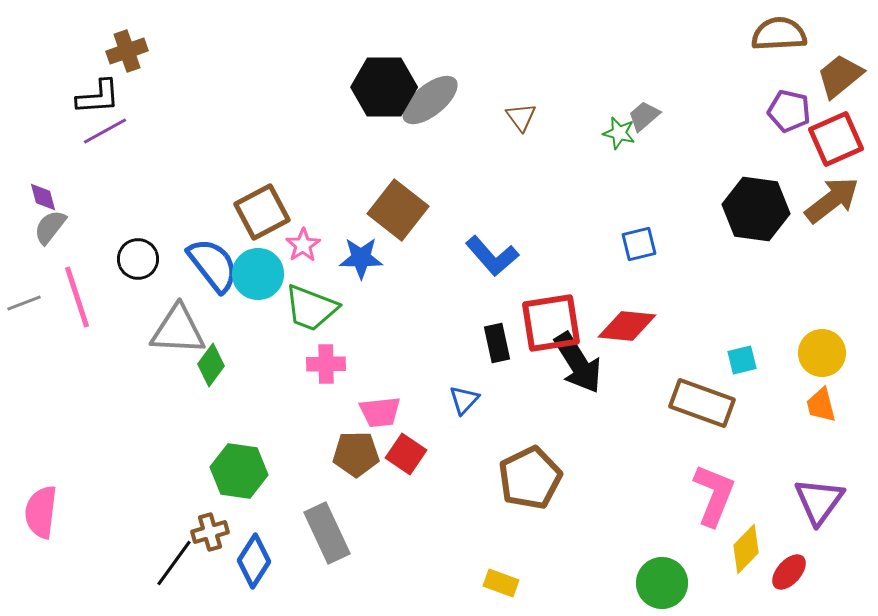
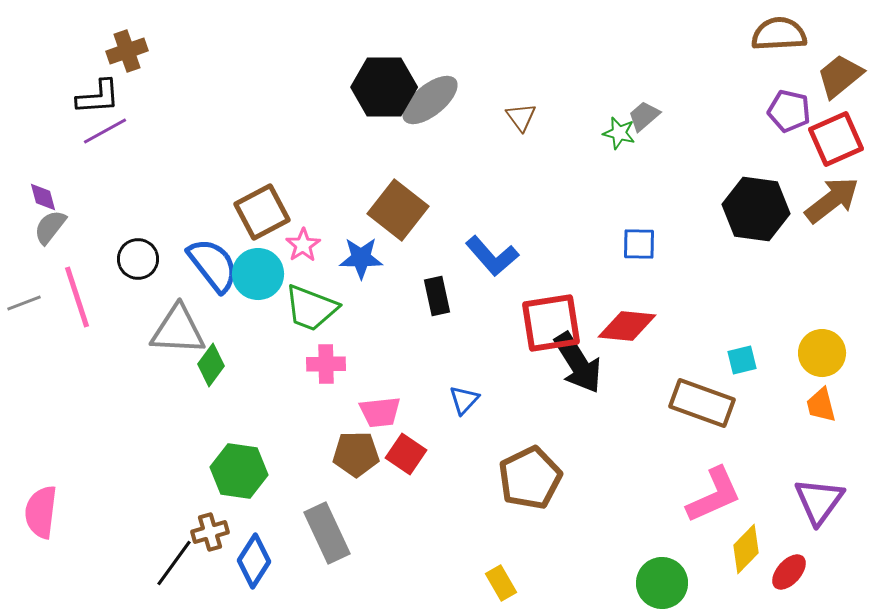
blue square at (639, 244): rotated 15 degrees clockwise
black rectangle at (497, 343): moved 60 px left, 47 px up
pink L-shape at (714, 495): rotated 44 degrees clockwise
yellow rectangle at (501, 583): rotated 40 degrees clockwise
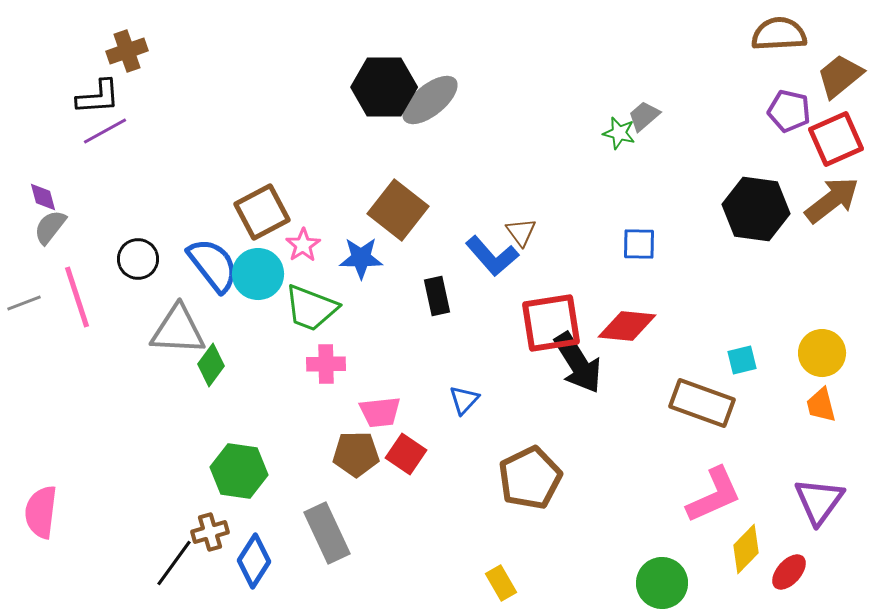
brown triangle at (521, 117): moved 115 px down
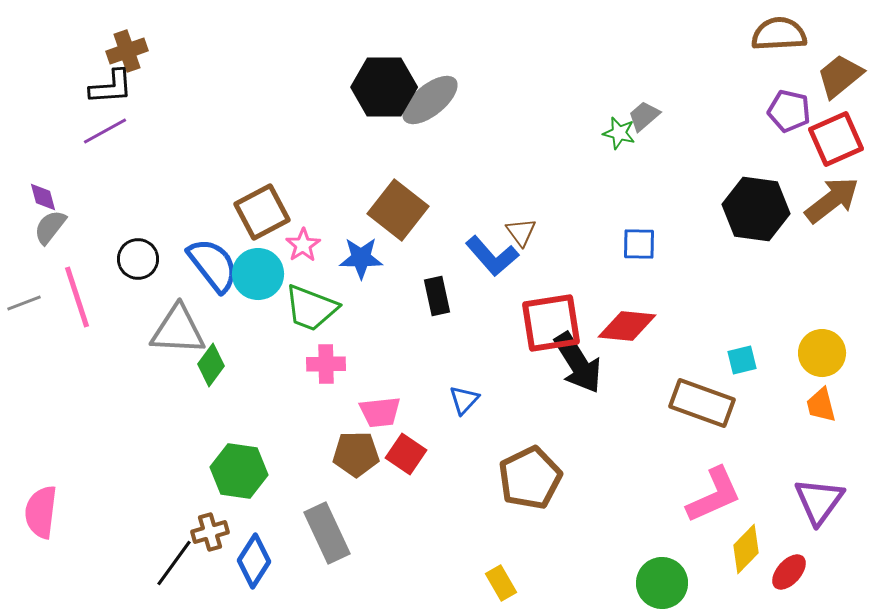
black L-shape at (98, 97): moved 13 px right, 10 px up
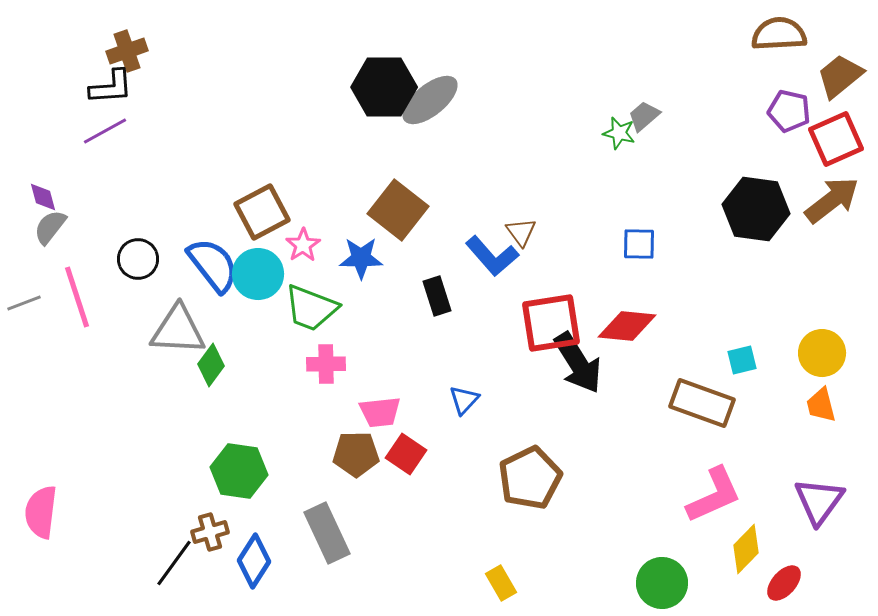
black rectangle at (437, 296): rotated 6 degrees counterclockwise
red ellipse at (789, 572): moved 5 px left, 11 px down
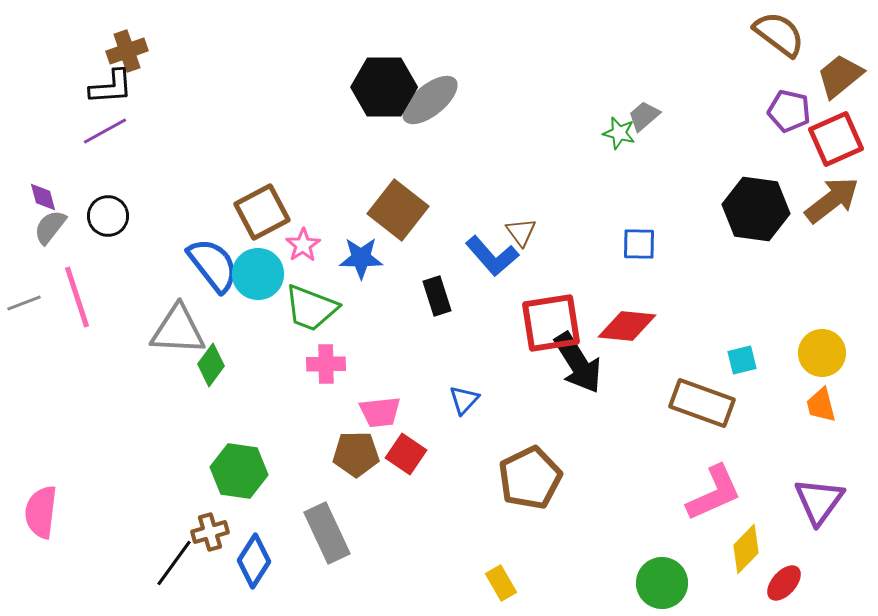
brown semicircle at (779, 34): rotated 40 degrees clockwise
black circle at (138, 259): moved 30 px left, 43 px up
pink L-shape at (714, 495): moved 2 px up
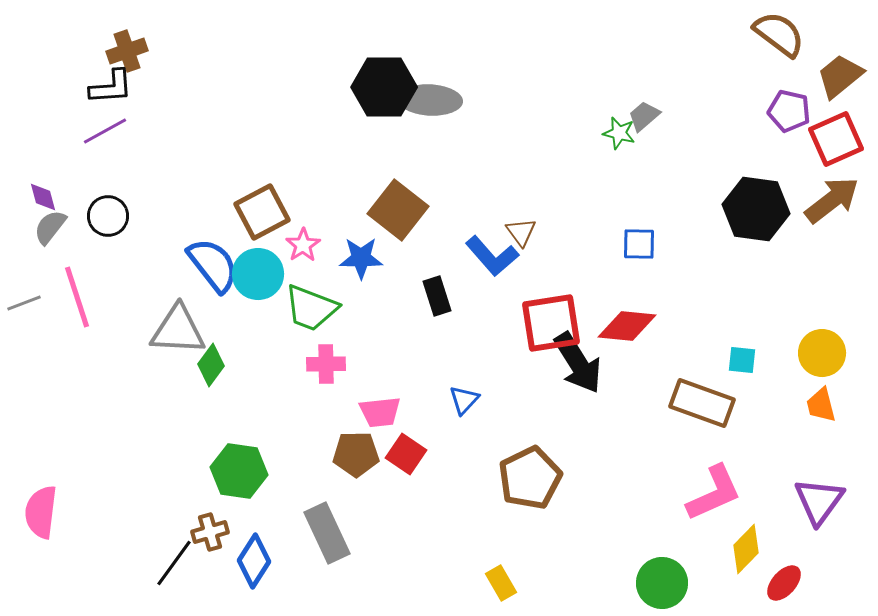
gray ellipse at (430, 100): rotated 42 degrees clockwise
cyan square at (742, 360): rotated 20 degrees clockwise
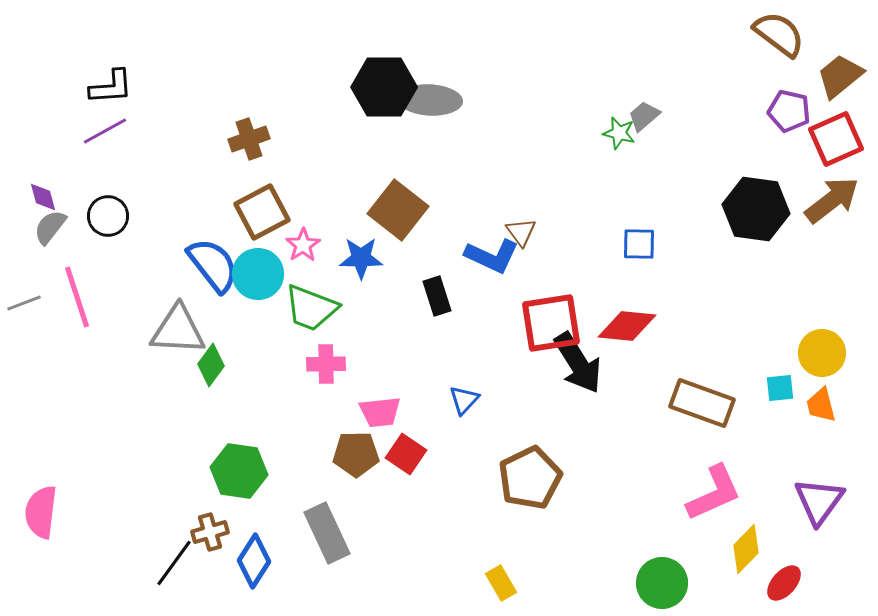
brown cross at (127, 51): moved 122 px right, 88 px down
blue L-shape at (492, 256): rotated 24 degrees counterclockwise
cyan square at (742, 360): moved 38 px right, 28 px down; rotated 12 degrees counterclockwise
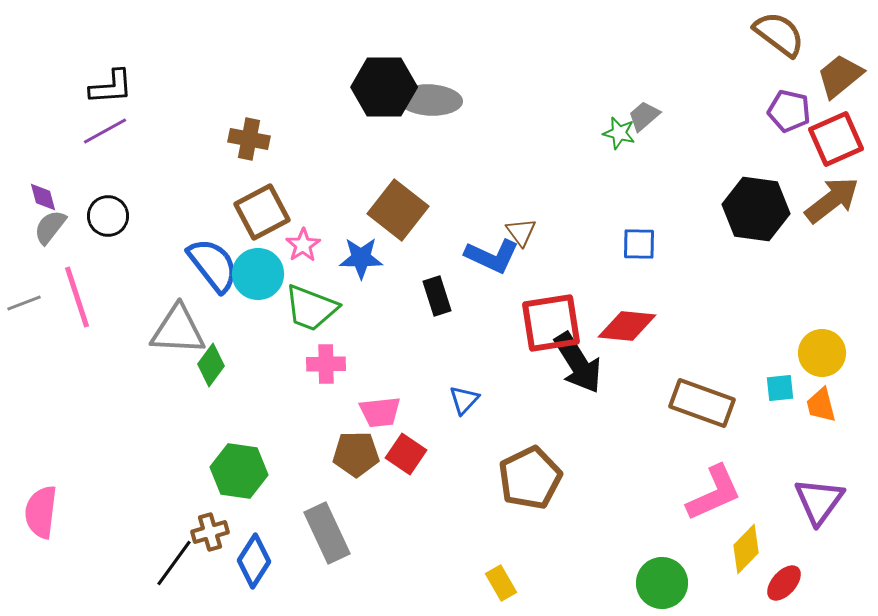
brown cross at (249, 139): rotated 30 degrees clockwise
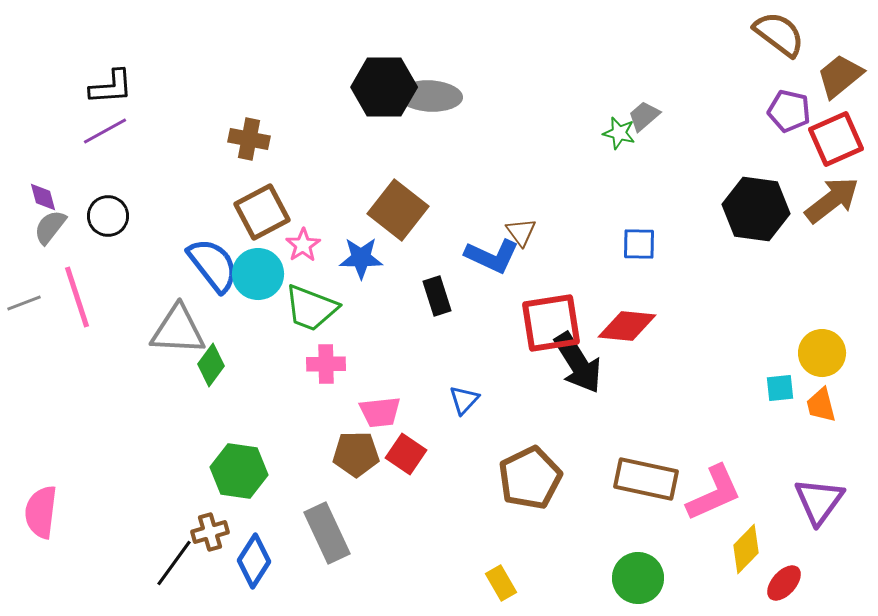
gray ellipse at (430, 100): moved 4 px up
brown rectangle at (702, 403): moved 56 px left, 76 px down; rotated 8 degrees counterclockwise
green circle at (662, 583): moved 24 px left, 5 px up
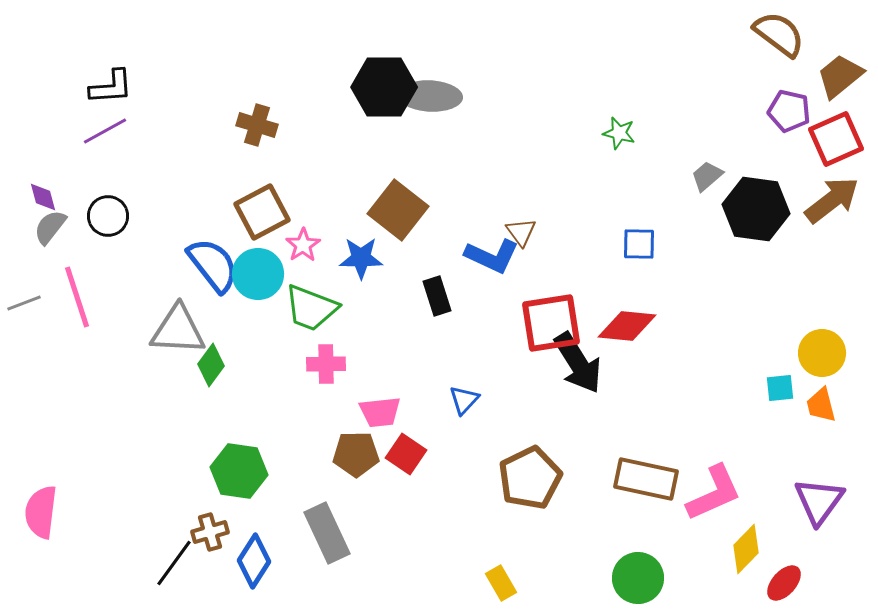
gray trapezoid at (644, 116): moved 63 px right, 60 px down
brown cross at (249, 139): moved 8 px right, 14 px up; rotated 6 degrees clockwise
